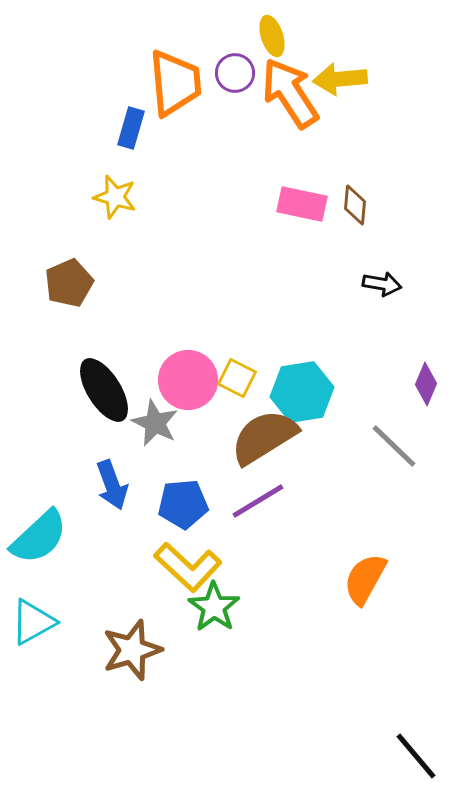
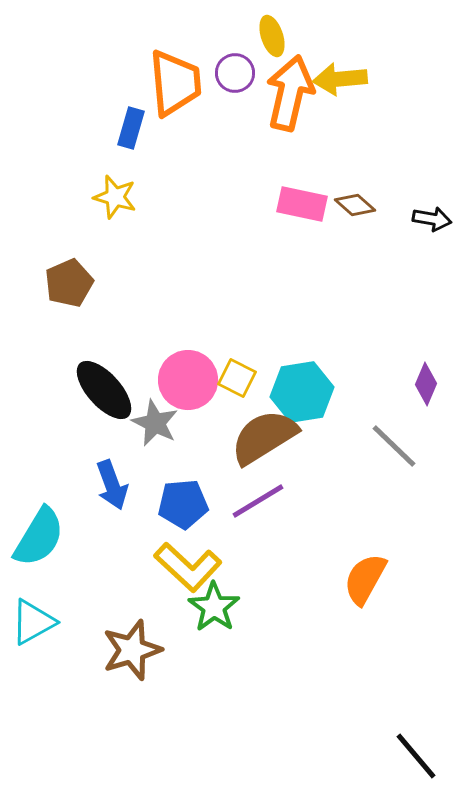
orange arrow: rotated 46 degrees clockwise
brown diamond: rotated 54 degrees counterclockwise
black arrow: moved 50 px right, 65 px up
black ellipse: rotated 10 degrees counterclockwise
cyan semicircle: rotated 16 degrees counterclockwise
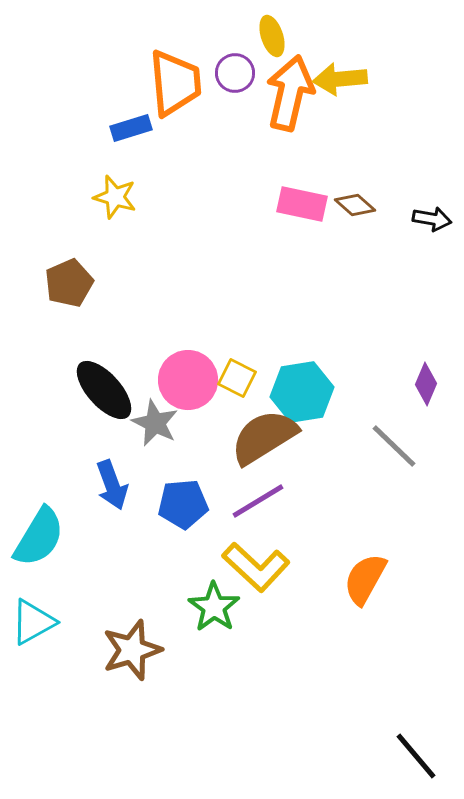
blue rectangle: rotated 57 degrees clockwise
yellow L-shape: moved 68 px right
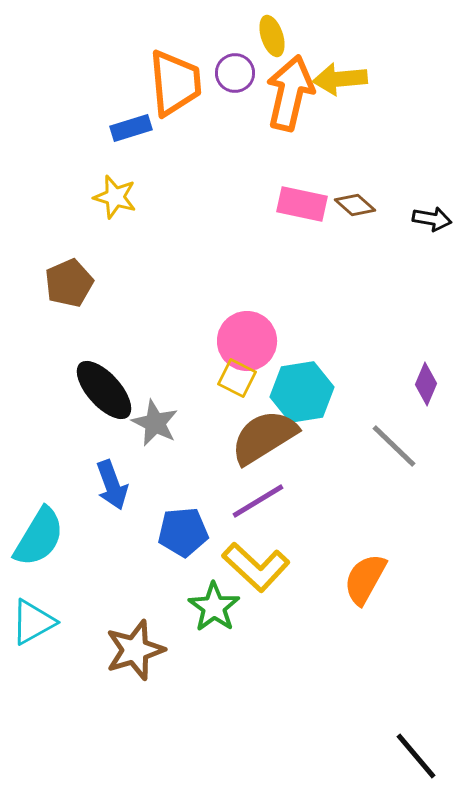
pink circle: moved 59 px right, 39 px up
blue pentagon: moved 28 px down
brown star: moved 3 px right
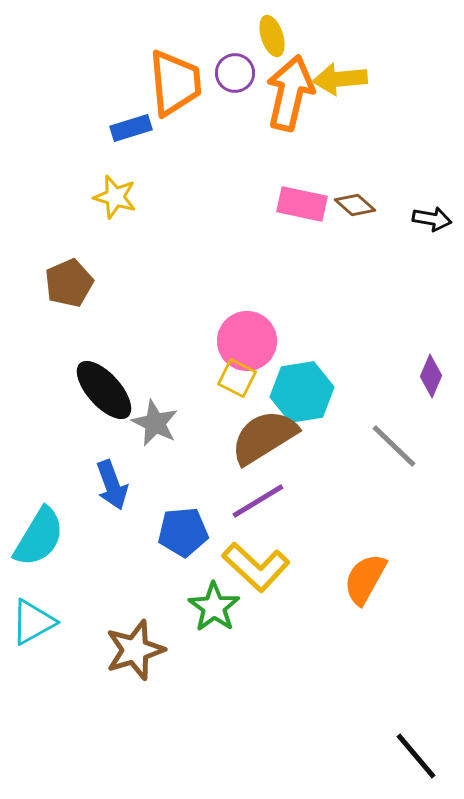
purple diamond: moved 5 px right, 8 px up
